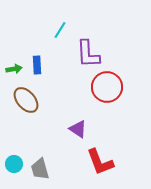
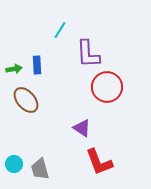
purple triangle: moved 4 px right, 1 px up
red L-shape: moved 1 px left
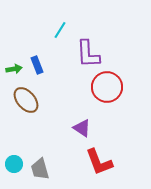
blue rectangle: rotated 18 degrees counterclockwise
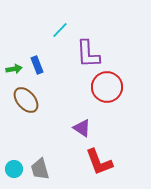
cyan line: rotated 12 degrees clockwise
cyan circle: moved 5 px down
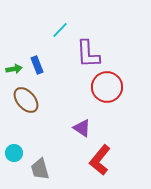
red L-shape: moved 1 px right, 2 px up; rotated 60 degrees clockwise
cyan circle: moved 16 px up
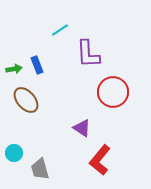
cyan line: rotated 12 degrees clockwise
red circle: moved 6 px right, 5 px down
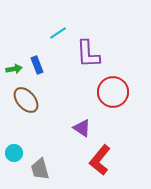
cyan line: moved 2 px left, 3 px down
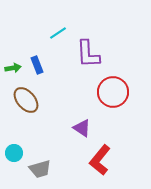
green arrow: moved 1 px left, 1 px up
gray trapezoid: rotated 90 degrees counterclockwise
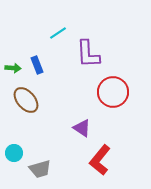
green arrow: rotated 14 degrees clockwise
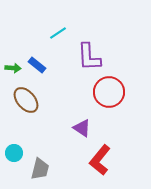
purple L-shape: moved 1 px right, 3 px down
blue rectangle: rotated 30 degrees counterclockwise
red circle: moved 4 px left
gray trapezoid: rotated 60 degrees counterclockwise
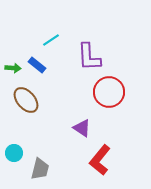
cyan line: moved 7 px left, 7 px down
